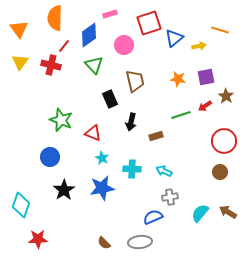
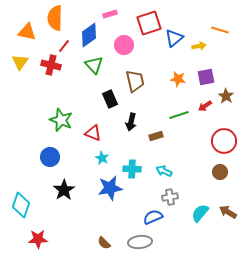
orange triangle: moved 8 px right, 3 px down; rotated 42 degrees counterclockwise
green line: moved 2 px left
blue star: moved 8 px right
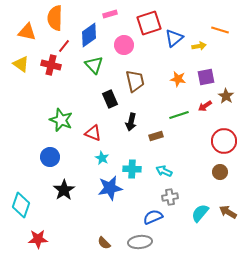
yellow triangle: moved 1 px right, 2 px down; rotated 30 degrees counterclockwise
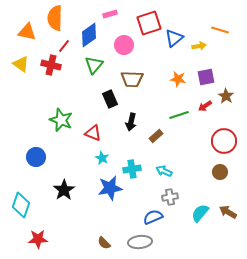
green triangle: rotated 24 degrees clockwise
brown trapezoid: moved 3 px left, 2 px up; rotated 105 degrees clockwise
brown rectangle: rotated 24 degrees counterclockwise
blue circle: moved 14 px left
cyan cross: rotated 12 degrees counterclockwise
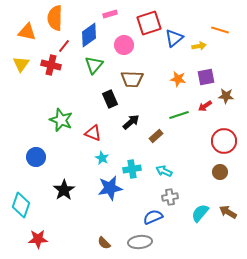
yellow triangle: rotated 30 degrees clockwise
brown star: rotated 28 degrees counterclockwise
black arrow: rotated 144 degrees counterclockwise
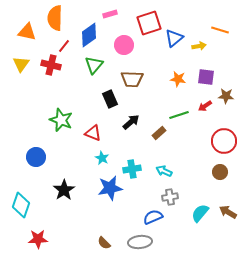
purple square: rotated 18 degrees clockwise
brown rectangle: moved 3 px right, 3 px up
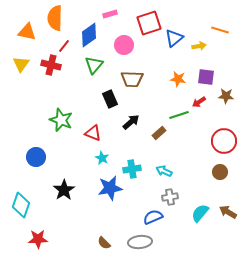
red arrow: moved 6 px left, 4 px up
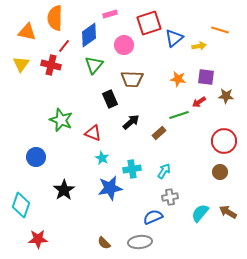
cyan arrow: rotated 98 degrees clockwise
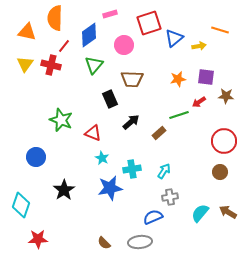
yellow triangle: moved 4 px right
orange star: rotated 21 degrees counterclockwise
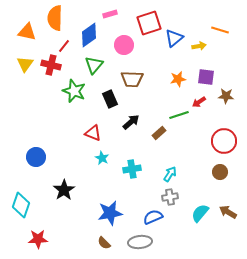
green star: moved 13 px right, 29 px up
cyan arrow: moved 6 px right, 3 px down
blue star: moved 25 px down
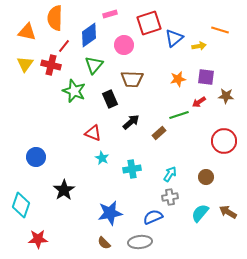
brown circle: moved 14 px left, 5 px down
